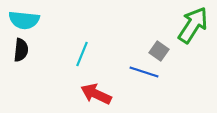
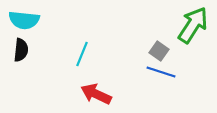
blue line: moved 17 px right
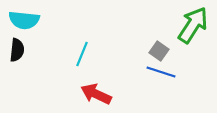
black semicircle: moved 4 px left
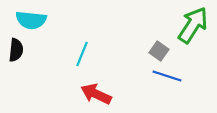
cyan semicircle: moved 7 px right
black semicircle: moved 1 px left
blue line: moved 6 px right, 4 px down
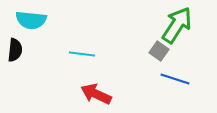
green arrow: moved 16 px left
black semicircle: moved 1 px left
cyan line: rotated 75 degrees clockwise
blue line: moved 8 px right, 3 px down
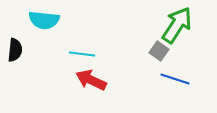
cyan semicircle: moved 13 px right
red arrow: moved 5 px left, 14 px up
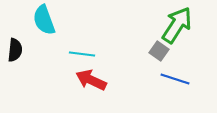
cyan semicircle: rotated 64 degrees clockwise
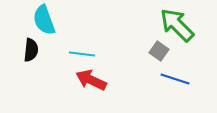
green arrow: rotated 78 degrees counterclockwise
black semicircle: moved 16 px right
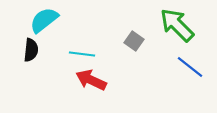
cyan semicircle: rotated 72 degrees clockwise
gray square: moved 25 px left, 10 px up
blue line: moved 15 px right, 12 px up; rotated 20 degrees clockwise
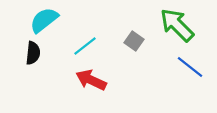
black semicircle: moved 2 px right, 3 px down
cyan line: moved 3 px right, 8 px up; rotated 45 degrees counterclockwise
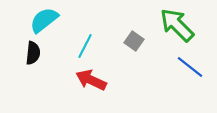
cyan line: rotated 25 degrees counterclockwise
